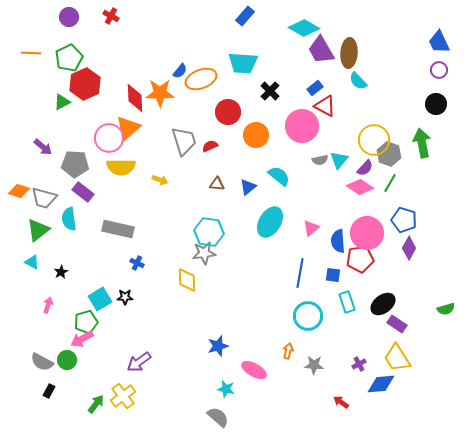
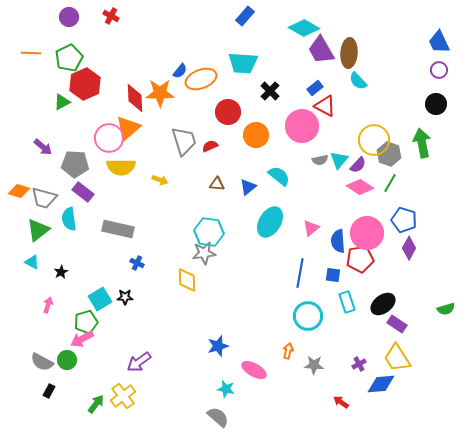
purple semicircle at (365, 168): moved 7 px left, 3 px up
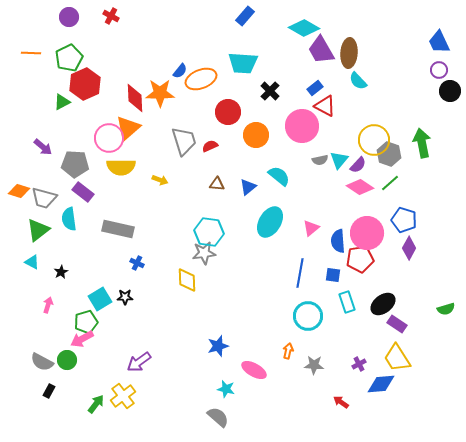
black circle at (436, 104): moved 14 px right, 13 px up
green line at (390, 183): rotated 18 degrees clockwise
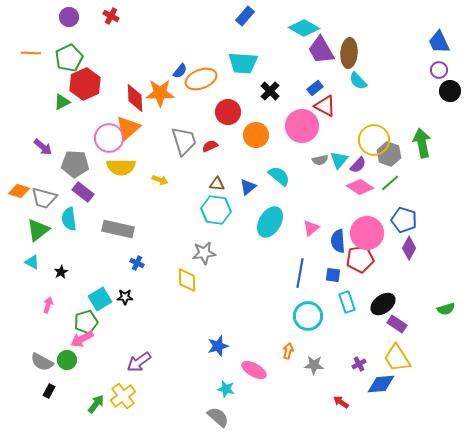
cyan hexagon at (209, 232): moved 7 px right, 22 px up
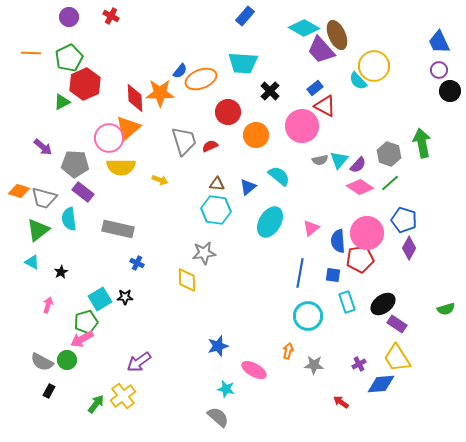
purple trapezoid at (321, 50): rotated 12 degrees counterclockwise
brown ellipse at (349, 53): moved 12 px left, 18 px up; rotated 28 degrees counterclockwise
yellow circle at (374, 140): moved 74 px up
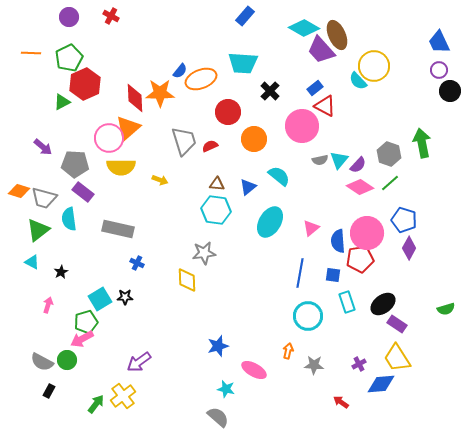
orange circle at (256, 135): moved 2 px left, 4 px down
